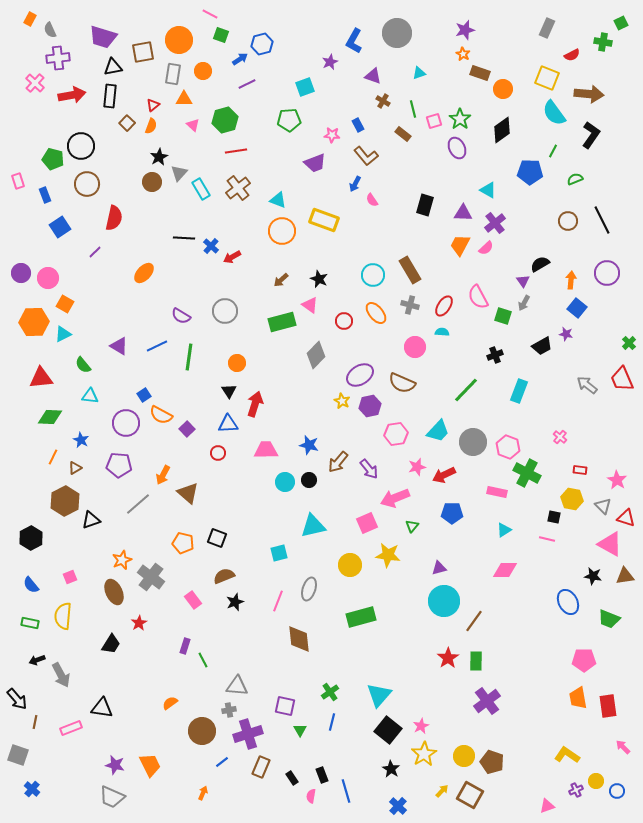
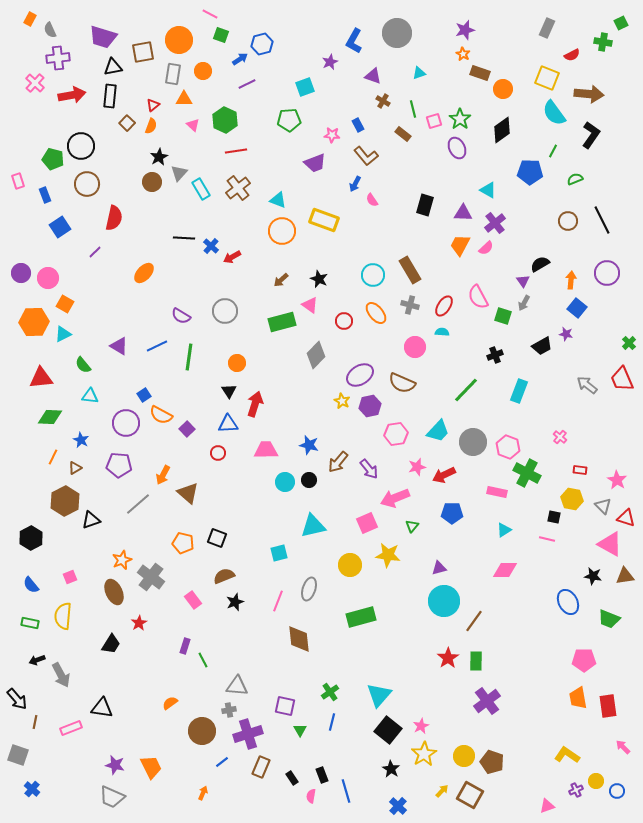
green hexagon at (225, 120): rotated 20 degrees counterclockwise
orange trapezoid at (150, 765): moved 1 px right, 2 px down
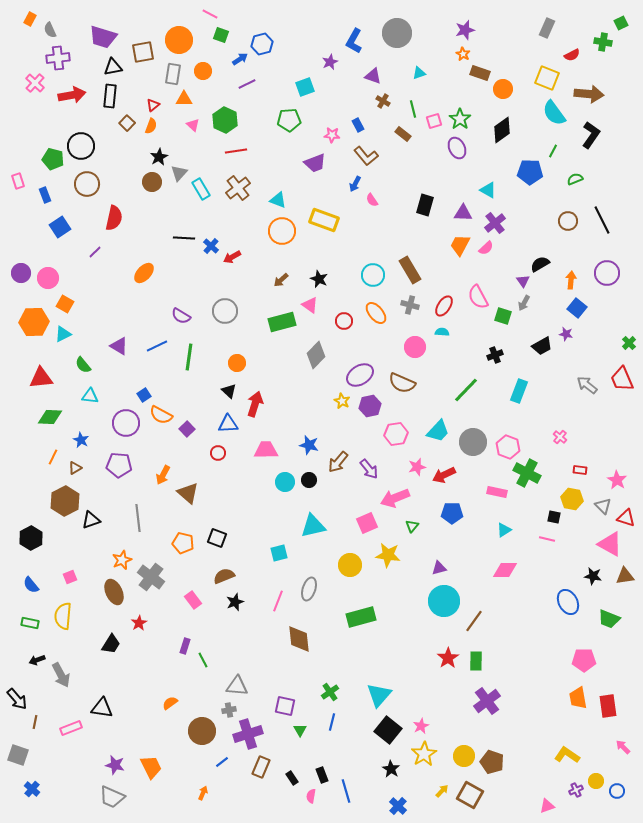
black triangle at (229, 391): rotated 14 degrees counterclockwise
gray line at (138, 504): moved 14 px down; rotated 56 degrees counterclockwise
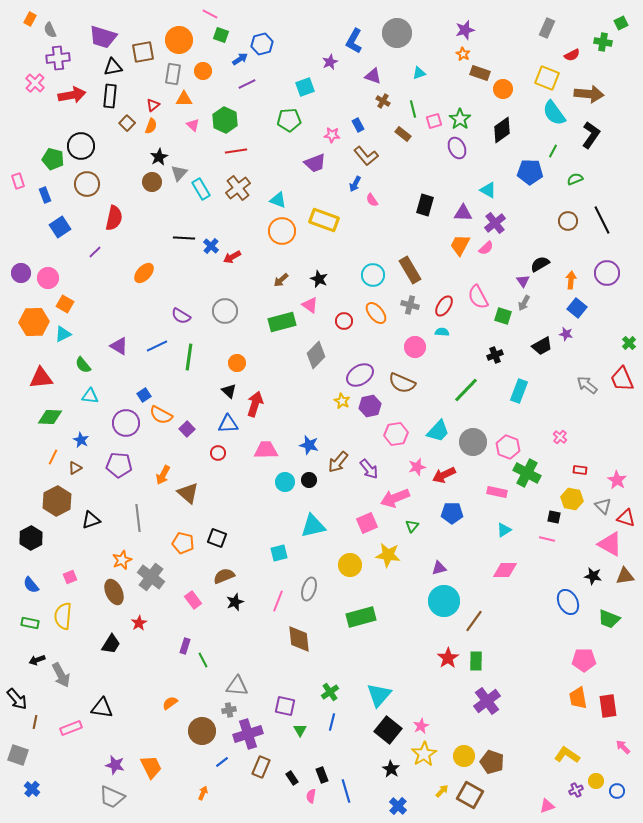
brown hexagon at (65, 501): moved 8 px left
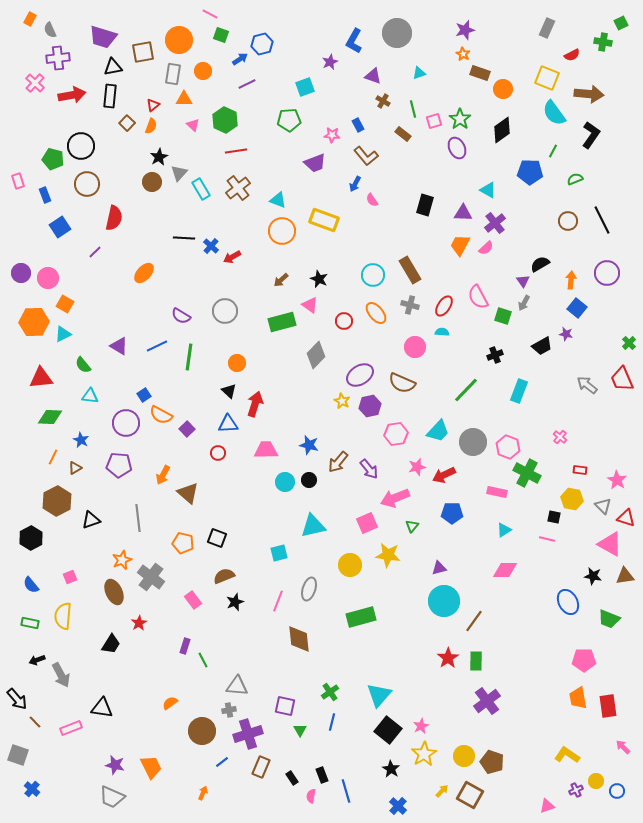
brown line at (35, 722): rotated 56 degrees counterclockwise
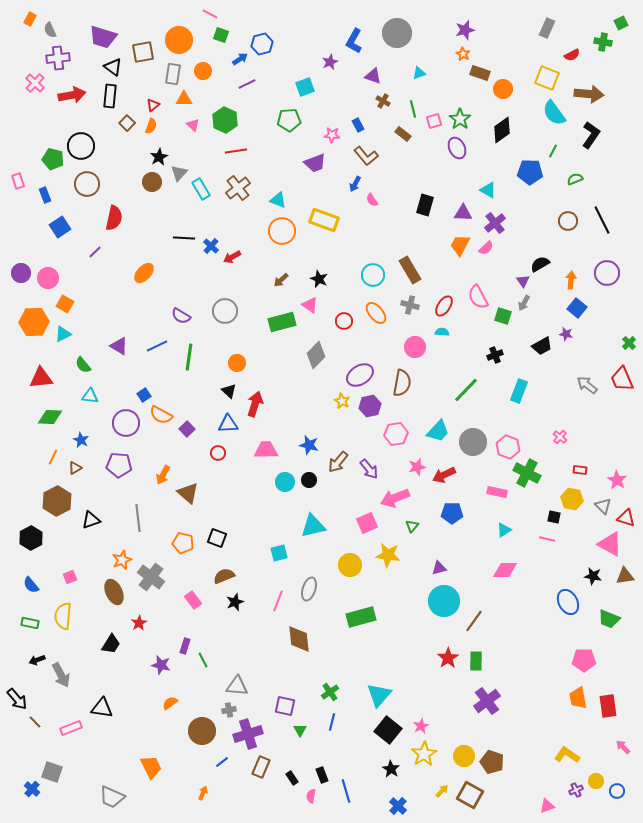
black triangle at (113, 67): rotated 48 degrees clockwise
brown semicircle at (402, 383): rotated 104 degrees counterclockwise
gray square at (18, 755): moved 34 px right, 17 px down
purple star at (115, 765): moved 46 px right, 100 px up
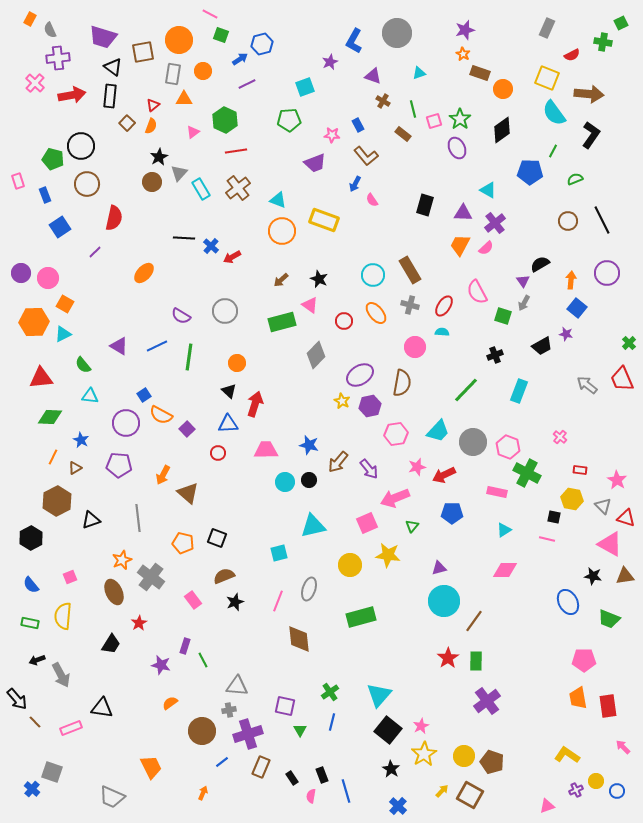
pink triangle at (193, 125): moved 7 px down; rotated 40 degrees clockwise
pink semicircle at (478, 297): moved 1 px left, 5 px up
